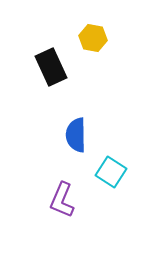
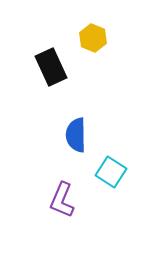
yellow hexagon: rotated 12 degrees clockwise
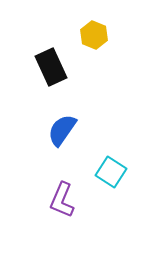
yellow hexagon: moved 1 px right, 3 px up
blue semicircle: moved 14 px left, 5 px up; rotated 36 degrees clockwise
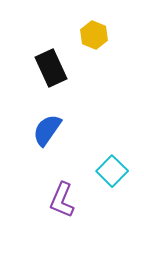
black rectangle: moved 1 px down
blue semicircle: moved 15 px left
cyan square: moved 1 px right, 1 px up; rotated 12 degrees clockwise
